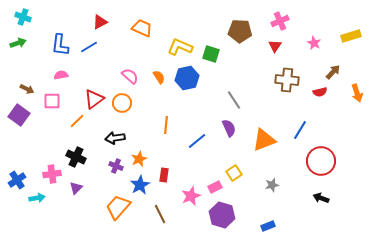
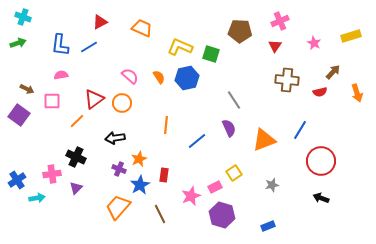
purple cross at (116, 166): moved 3 px right, 3 px down
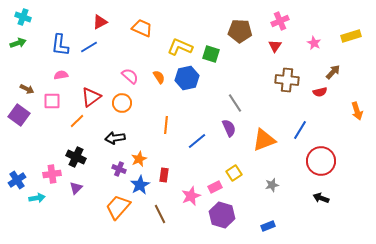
orange arrow at (357, 93): moved 18 px down
red triangle at (94, 99): moved 3 px left, 2 px up
gray line at (234, 100): moved 1 px right, 3 px down
